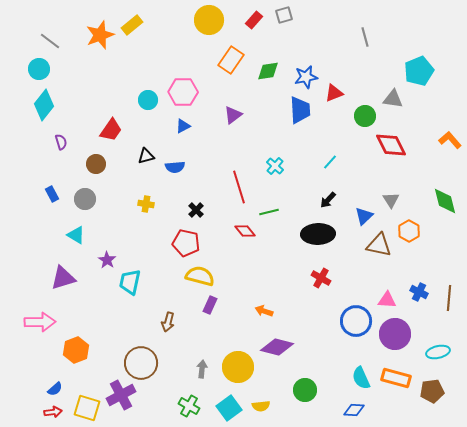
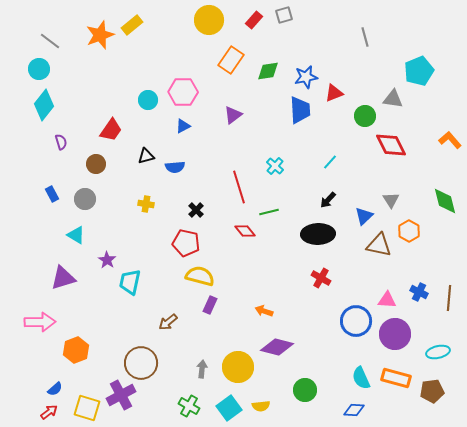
brown arrow at (168, 322): rotated 36 degrees clockwise
red arrow at (53, 412): moved 4 px left; rotated 30 degrees counterclockwise
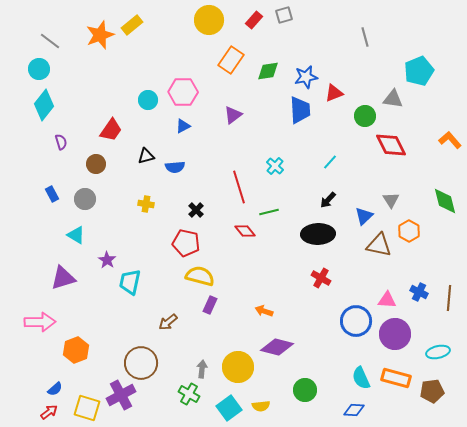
green cross at (189, 406): moved 12 px up
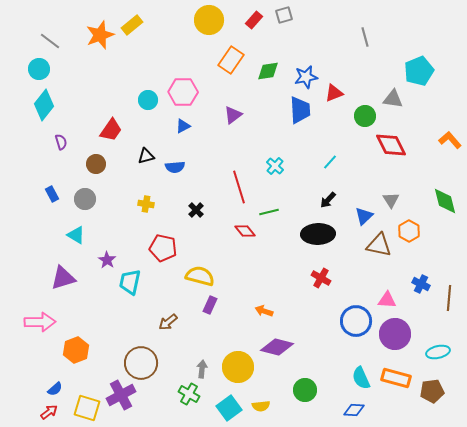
red pentagon at (186, 243): moved 23 px left, 5 px down
blue cross at (419, 292): moved 2 px right, 8 px up
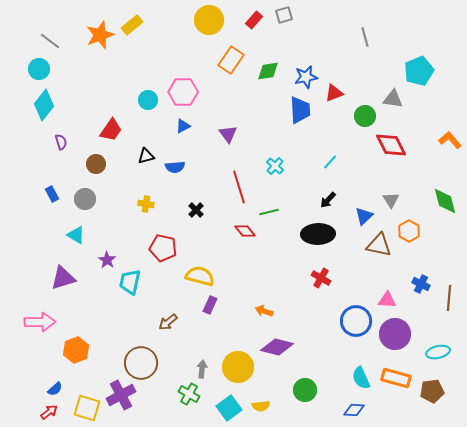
purple triangle at (233, 115): moved 5 px left, 19 px down; rotated 30 degrees counterclockwise
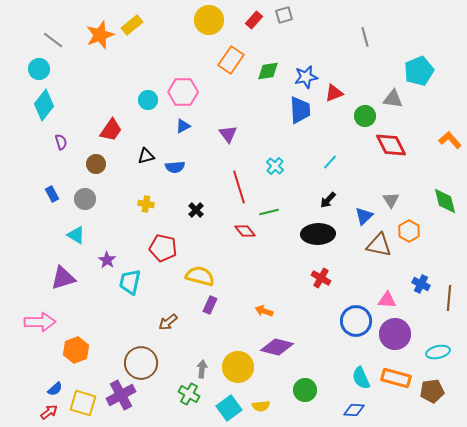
gray line at (50, 41): moved 3 px right, 1 px up
yellow square at (87, 408): moved 4 px left, 5 px up
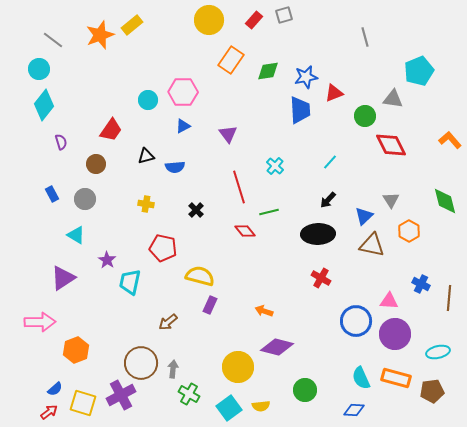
brown triangle at (379, 245): moved 7 px left
purple triangle at (63, 278): rotated 16 degrees counterclockwise
pink triangle at (387, 300): moved 2 px right, 1 px down
gray arrow at (202, 369): moved 29 px left
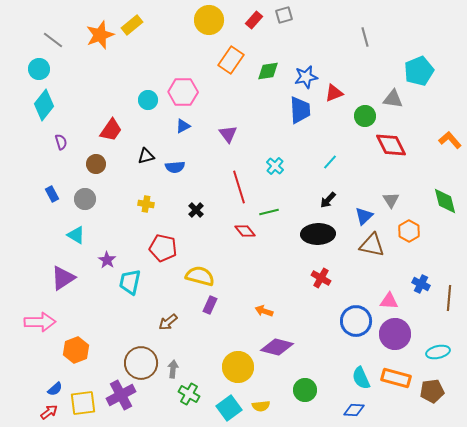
yellow square at (83, 403): rotated 24 degrees counterclockwise
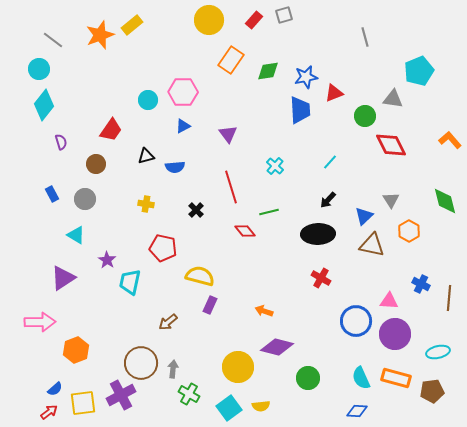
red line at (239, 187): moved 8 px left
green circle at (305, 390): moved 3 px right, 12 px up
blue diamond at (354, 410): moved 3 px right, 1 px down
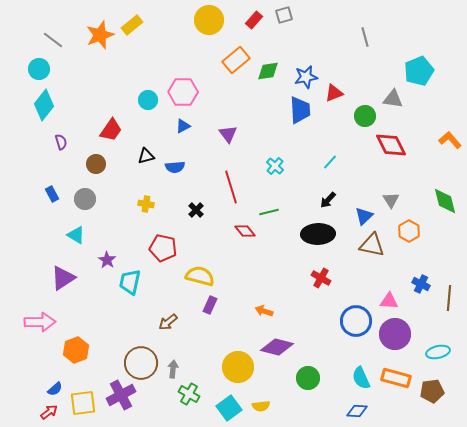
orange rectangle at (231, 60): moved 5 px right; rotated 16 degrees clockwise
